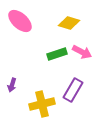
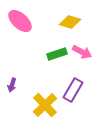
yellow diamond: moved 1 px right, 1 px up
yellow cross: moved 3 px right, 1 px down; rotated 30 degrees counterclockwise
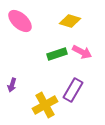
yellow diamond: moved 1 px up
yellow cross: rotated 15 degrees clockwise
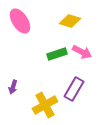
pink ellipse: rotated 15 degrees clockwise
purple arrow: moved 1 px right, 2 px down
purple rectangle: moved 1 px right, 1 px up
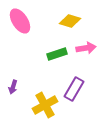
pink arrow: moved 4 px right, 4 px up; rotated 36 degrees counterclockwise
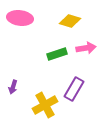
pink ellipse: moved 3 px up; rotated 50 degrees counterclockwise
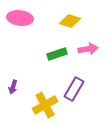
pink arrow: moved 2 px right, 1 px down
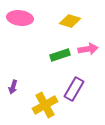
green rectangle: moved 3 px right, 1 px down
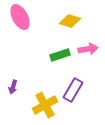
pink ellipse: moved 1 px up; rotated 55 degrees clockwise
purple rectangle: moved 1 px left, 1 px down
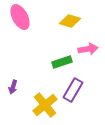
green rectangle: moved 2 px right, 7 px down
yellow cross: rotated 10 degrees counterclockwise
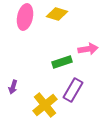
pink ellipse: moved 5 px right; rotated 40 degrees clockwise
yellow diamond: moved 13 px left, 7 px up
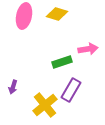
pink ellipse: moved 1 px left, 1 px up
purple rectangle: moved 2 px left
